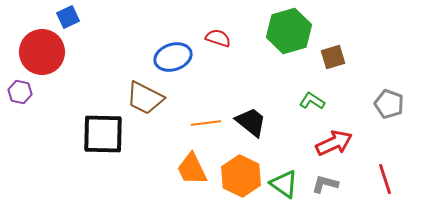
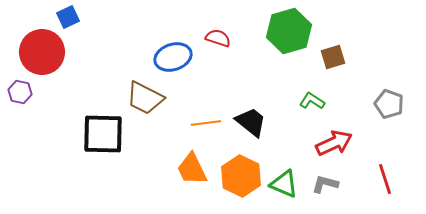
green triangle: rotated 12 degrees counterclockwise
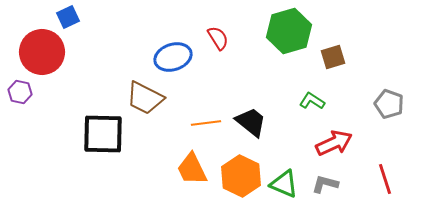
red semicircle: rotated 40 degrees clockwise
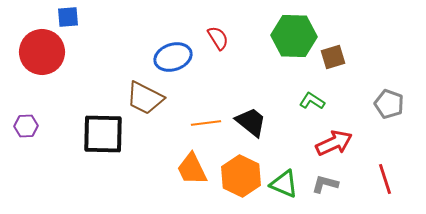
blue square: rotated 20 degrees clockwise
green hexagon: moved 5 px right, 5 px down; rotated 18 degrees clockwise
purple hexagon: moved 6 px right, 34 px down; rotated 15 degrees counterclockwise
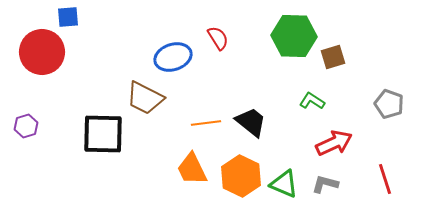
purple hexagon: rotated 15 degrees counterclockwise
